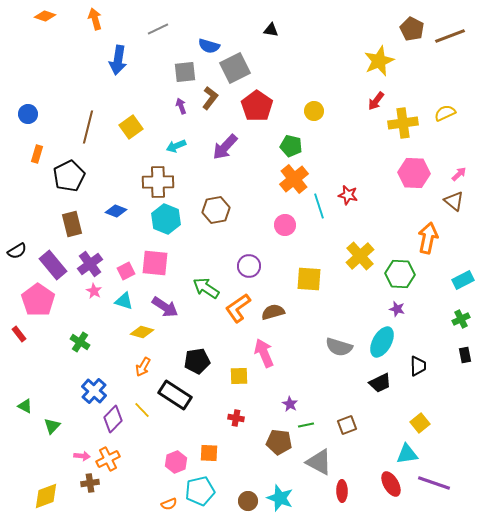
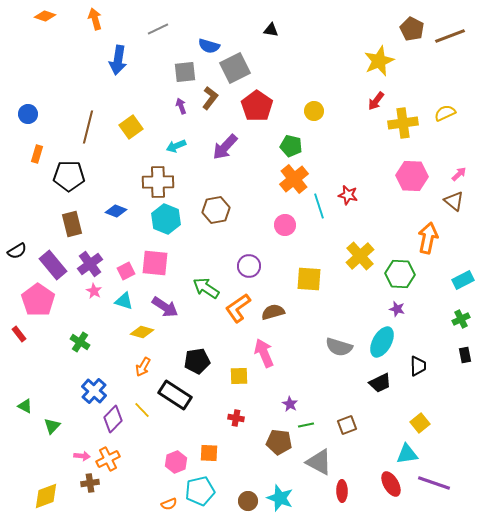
pink hexagon at (414, 173): moved 2 px left, 3 px down
black pentagon at (69, 176): rotated 28 degrees clockwise
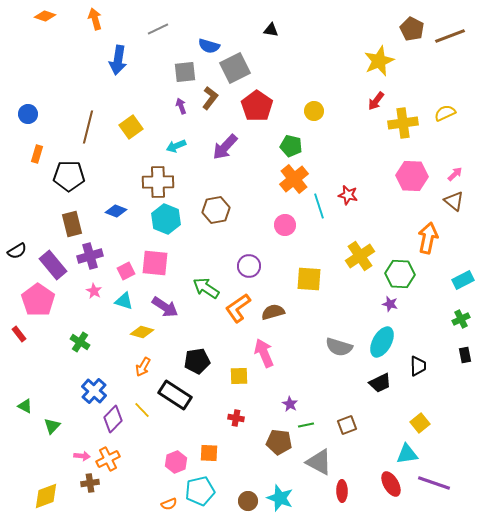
pink arrow at (459, 174): moved 4 px left
yellow cross at (360, 256): rotated 8 degrees clockwise
purple cross at (90, 264): moved 8 px up; rotated 20 degrees clockwise
purple star at (397, 309): moved 7 px left, 5 px up
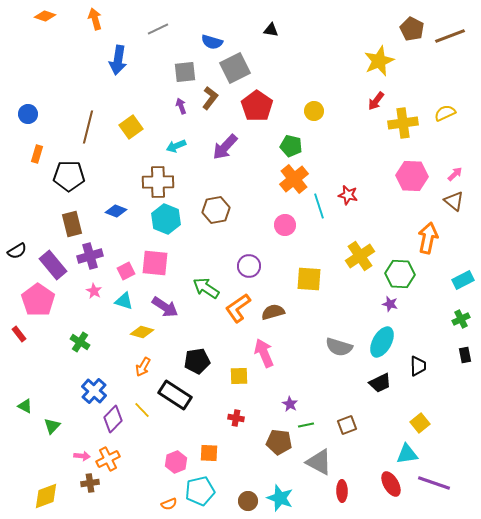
blue semicircle at (209, 46): moved 3 px right, 4 px up
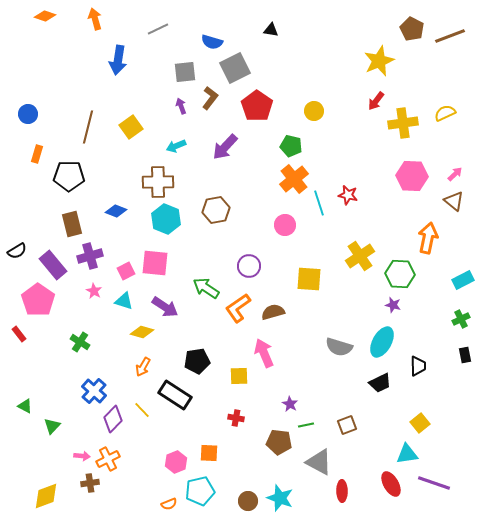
cyan line at (319, 206): moved 3 px up
purple star at (390, 304): moved 3 px right, 1 px down
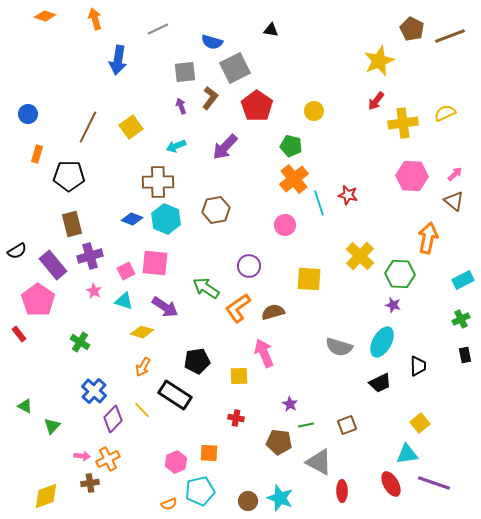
brown line at (88, 127): rotated 12 degrees clockwise
blue diamond at (116, 211): moved 16 px right, 8 px down
yellow cross at (360, 256): rotated 12 degrees counterclockwise
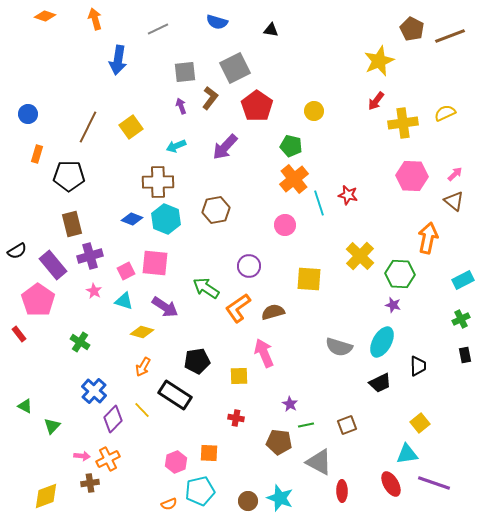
blue semicircle at (212, 42): moved 5 px right, 20 px up
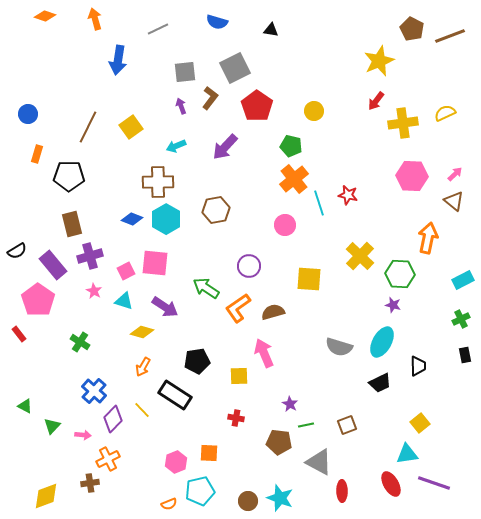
cyan hexagon at (166, 219): rotated 8 degrees clockwise
pink arrow at (82, 456): moved 1 px right, 21 px up
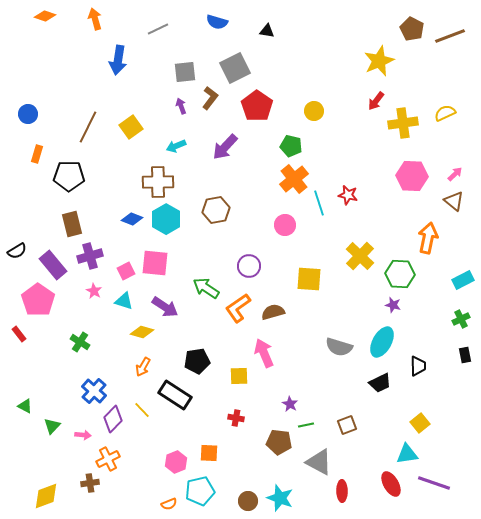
black triangle at (271, 30): moved 4 px left, 1 px down
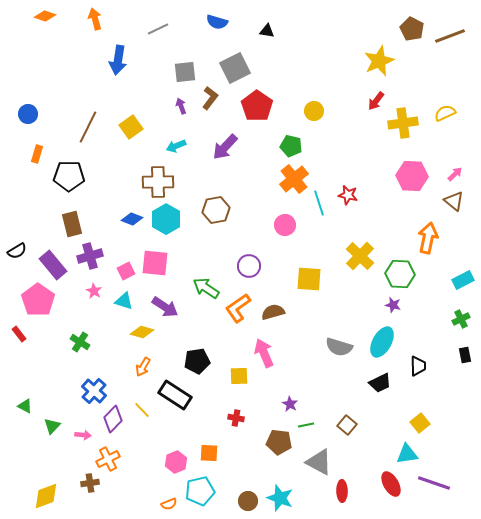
brown square at (347, 425): rotated 30 degrees counterclockwise
